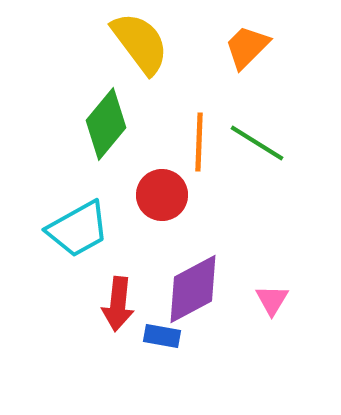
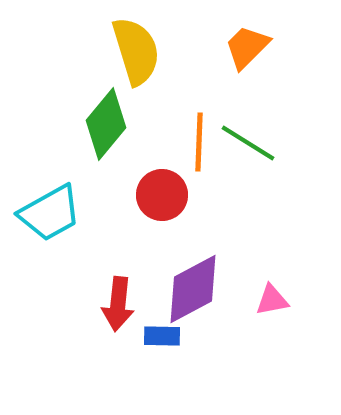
yellow semicircle: moved 4 px left, 8 px down; rotated 20 degrees clockwise
green line: moved 9 px left
cyan trapezoid: moved 28 px left, 16 px up
pink triangle: rotated 48 degrees clockwise
blue rectangle: rotated 9 degrees counterclockwise
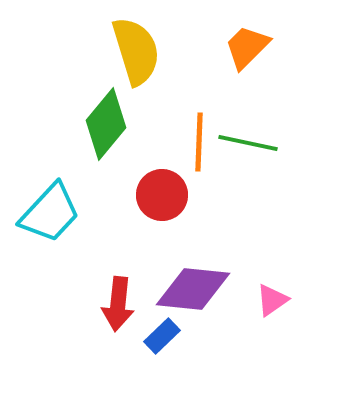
green line: rotated 20 degrees counterclockwise
cyan trapezoid: rotated 18 degrees counterclockwise
purple diamond: rotated 34 degrees clockwise
pink triangle: rotated 24 degrees counterclockwise
blue rectangle: rotated 45 degrees counterclockwise
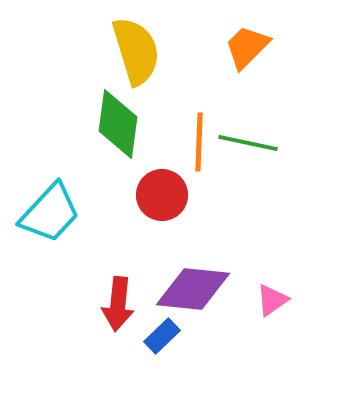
green diamond: moved 12 px right; rotated 32 degrees counterclockwise
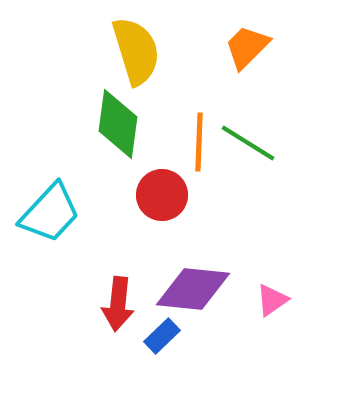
green line: rotated 20 degrees clockwise
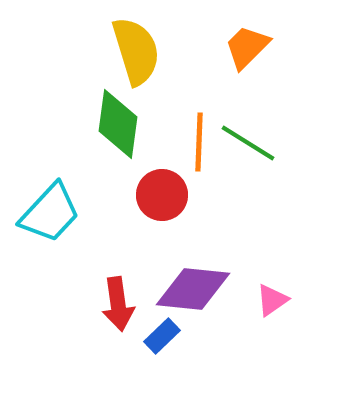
red arrow: rotated 14 degrees counterclockwise
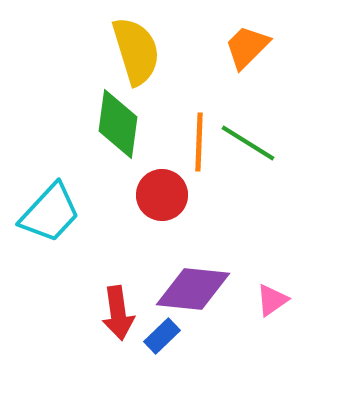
red arrow: moved 9 px down
